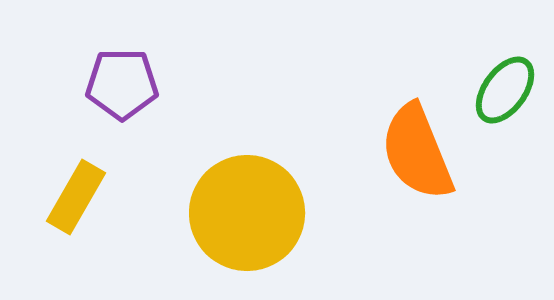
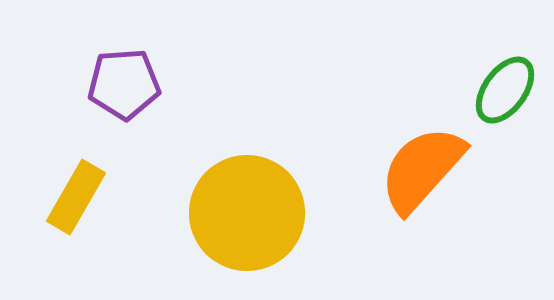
purple pentagon: moved 2 px right; rotated 4 degrees counterclockwise
orange semicircle: moved 5 px right, 17 px down; rotated 64 degrees clockwise
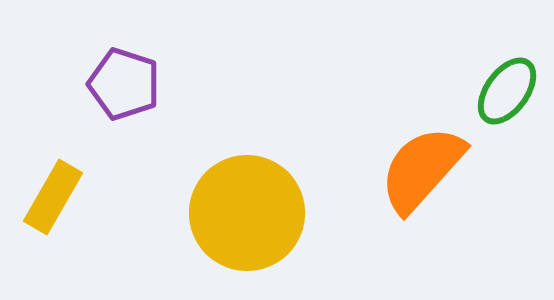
purple pentagon: rotated 22 degrees clockwise
green ellipse: moved 2 px right, 1 px down
yellow rectangle: moved 23 px left
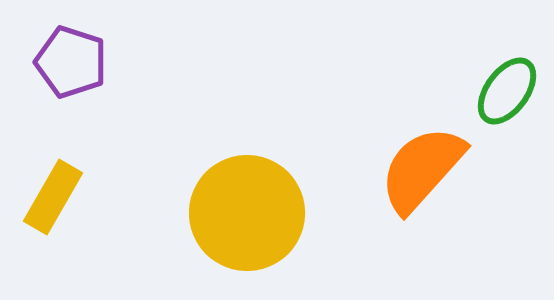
purple pentagon: moved 53 px left, 22 px up
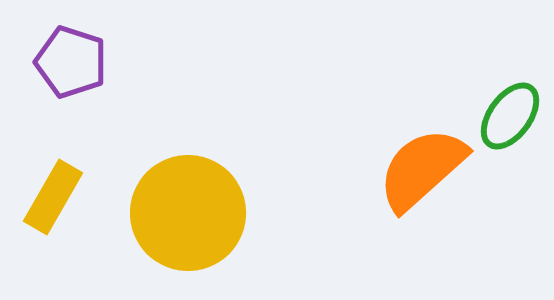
green ellipse: moved 3 px right, 25 px down
orange semicircle: rotated 6 degrees clockwise
yellow circle: moved 59 px left
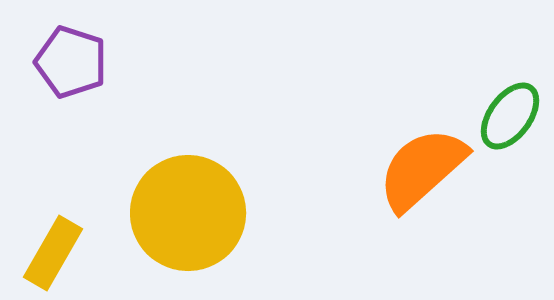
yellow rectangle: moved 56 px down
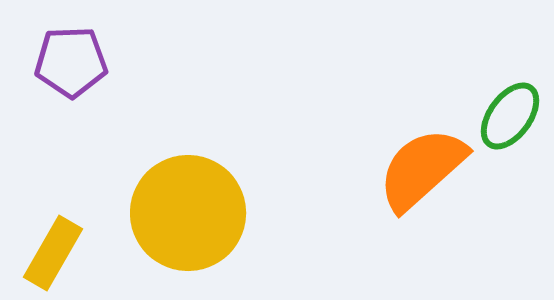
purple pentagon: rotated 20 degrees counterclockwise
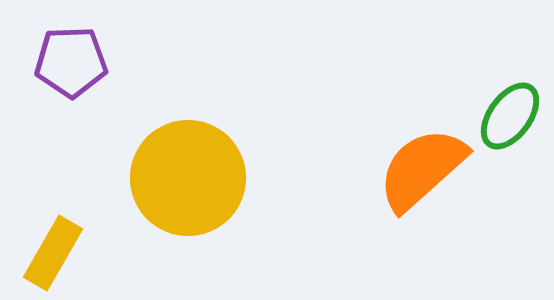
yellow circle: moved 35 px up
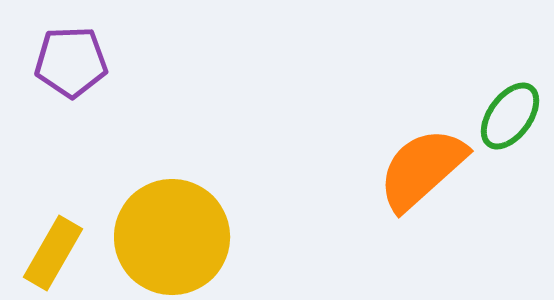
yellow circle: moved 16 px left, 59 px down
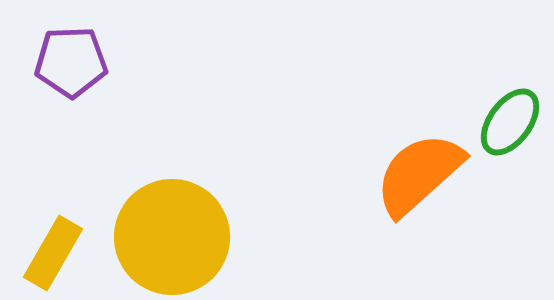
green ellipse: moved 6 px down
orange semicircle: moved 3 px left, 5 px down
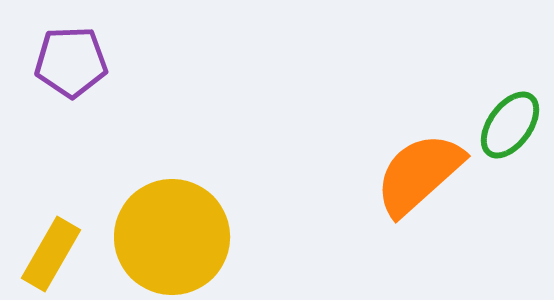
green ellipse: moved 3 px down
yellow rectangle: moved 2 px left, 1 px down
